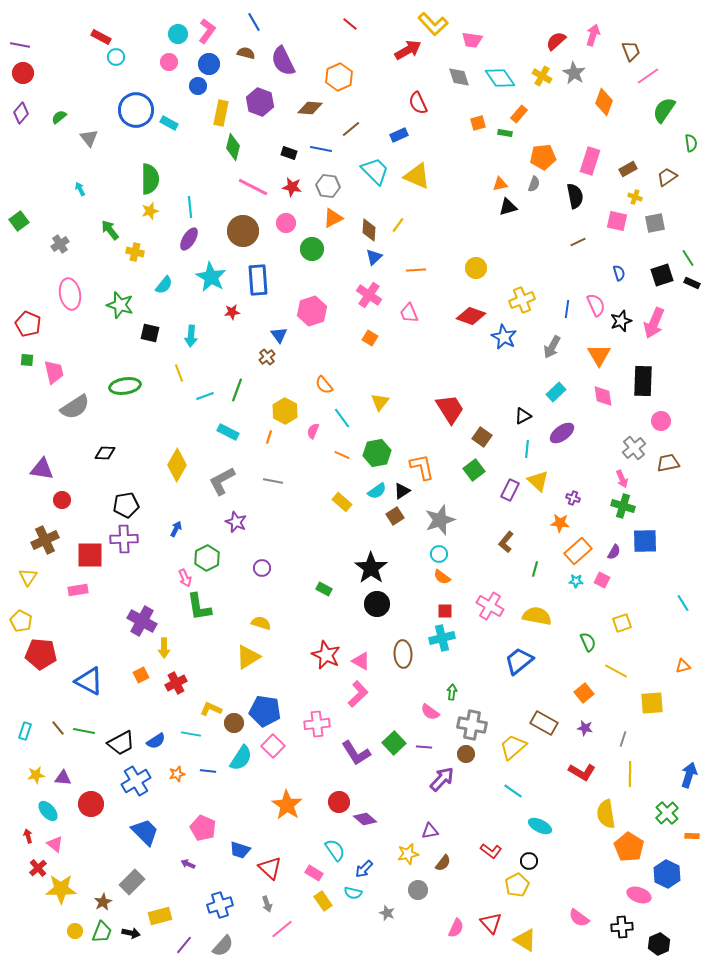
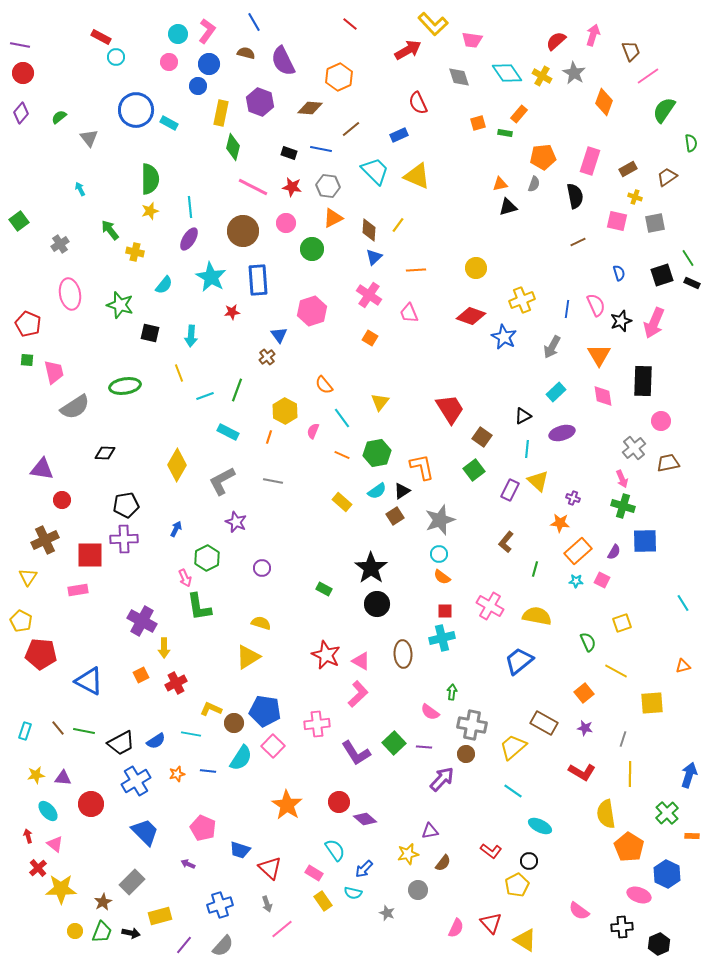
cyan diamond at (500, 78): moved 7 px right, 5 px up
purple ellipse at (562, 433): rotated 20 degrees clockwise
pink semicircle at (579, 918): moved 7 px up
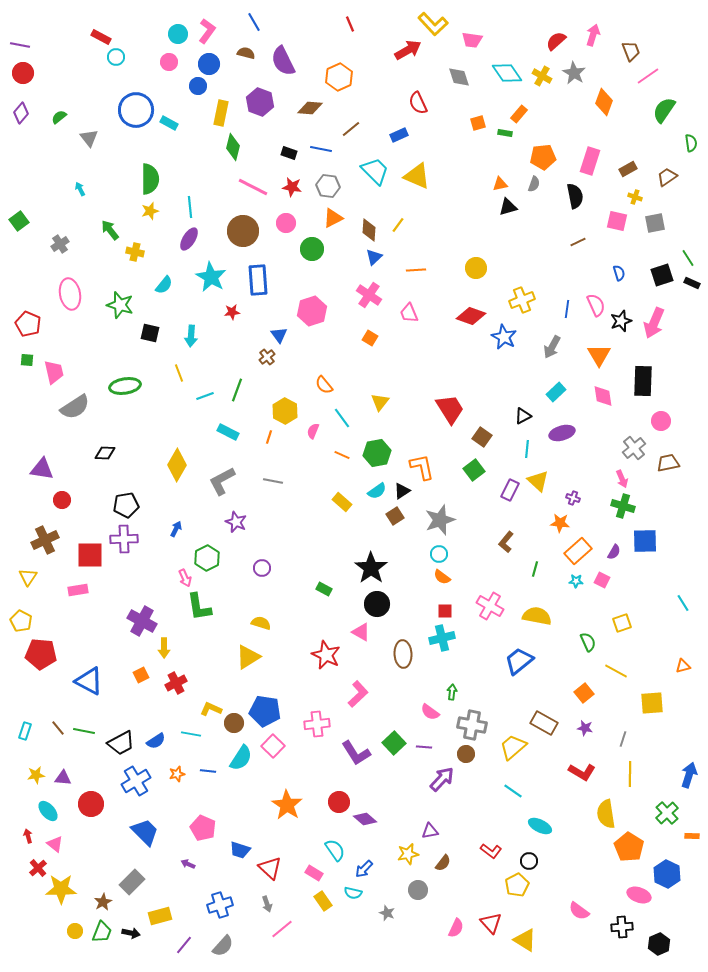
red line at (350, 24): rotated 28 degrees clockwise
pink triangle at (361, 661): moved 29 px up
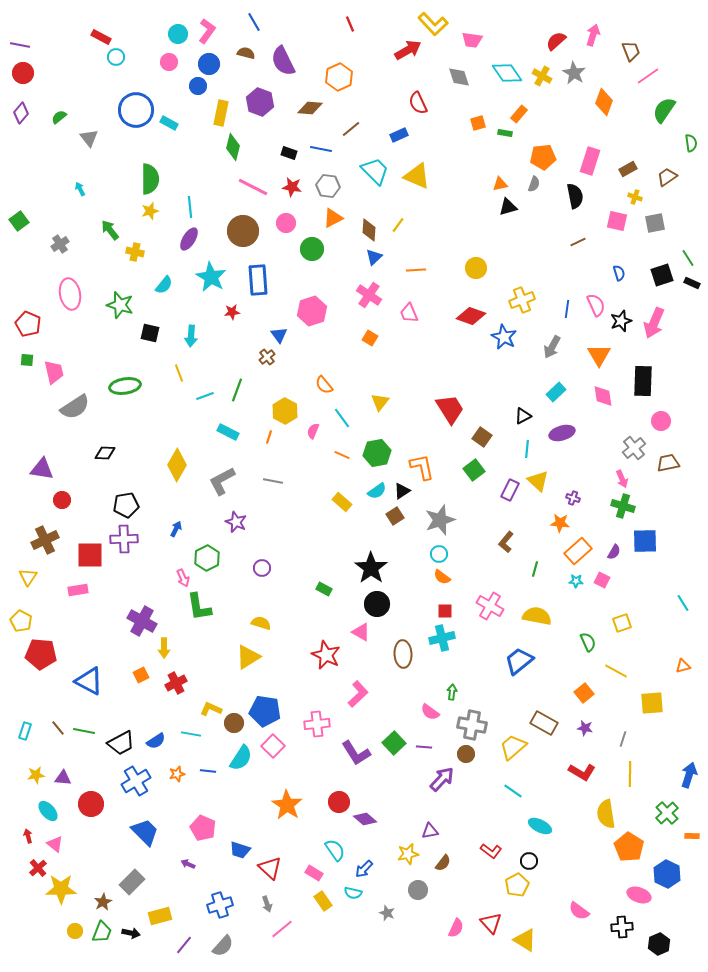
pink arrow at (185, 578): moved 2 px left
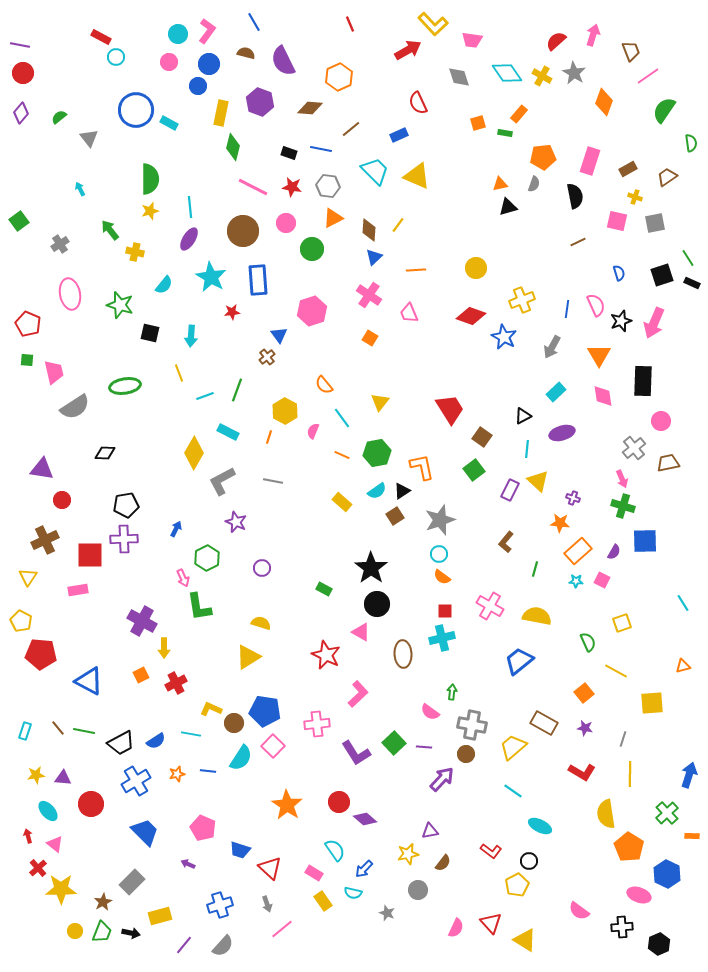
yellow diamond at (177, 465): moved 17 px right, 12 px up
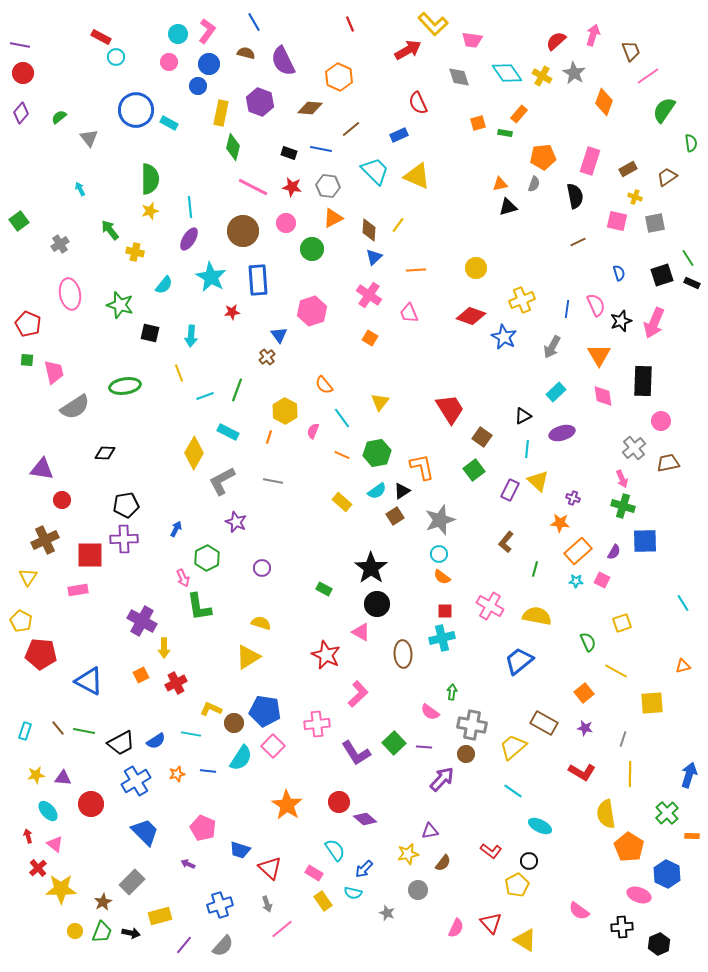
orange hexagon at (339, 77): rotated 12 degrees counterclockwise
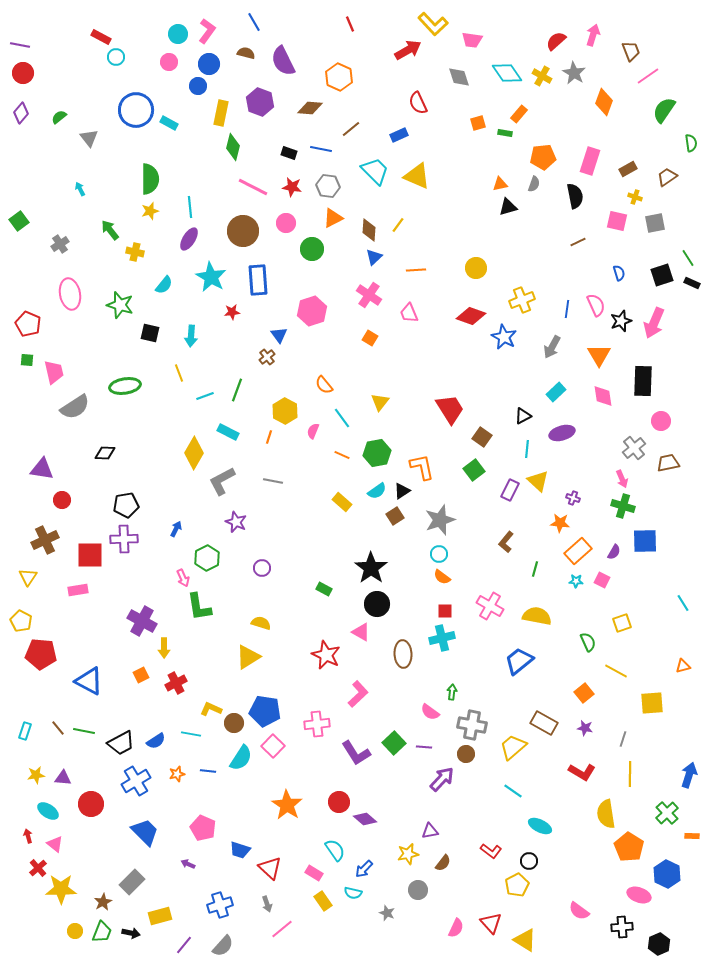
cyan ellipse at (48, 811): rotated 15 degrees counterclockwise
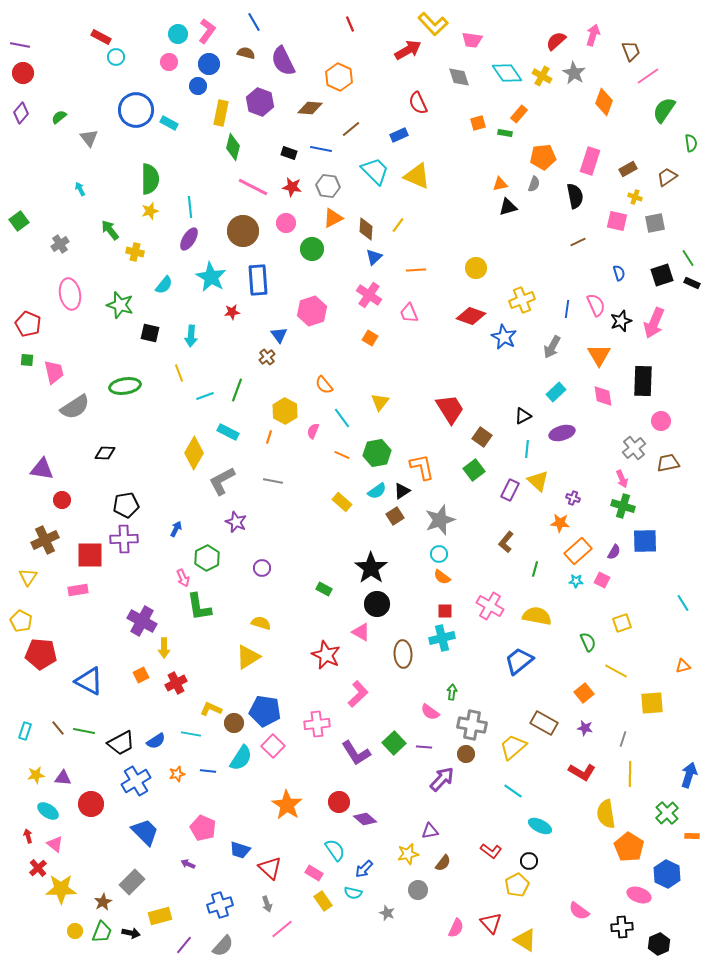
brown diamond at (369, 230): moved 3 px left, 1 px up
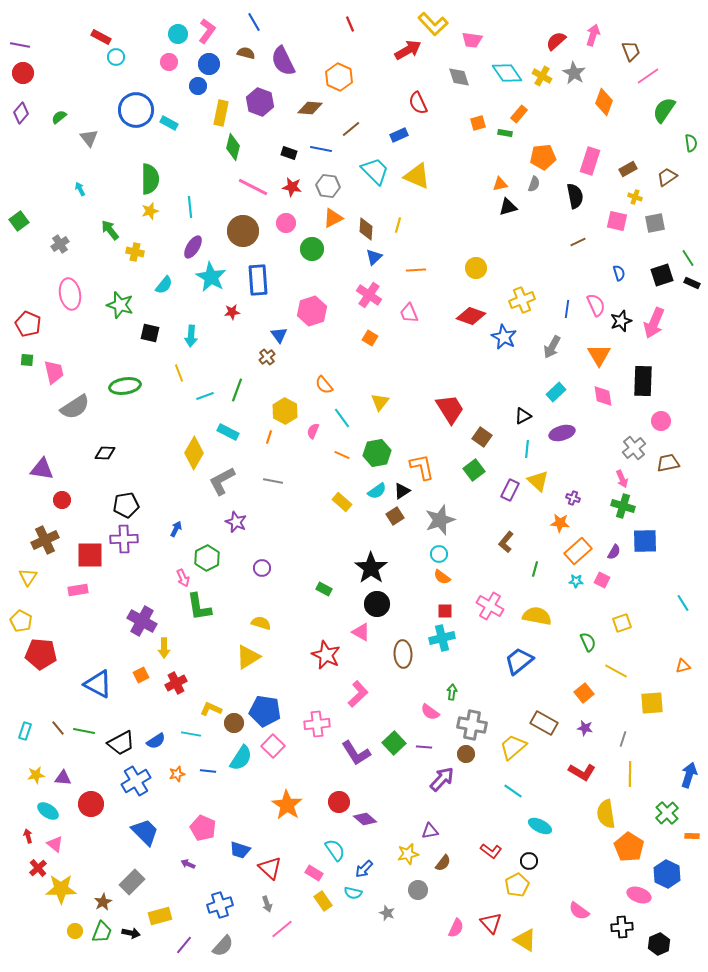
yellow line at (398, 225): rotated 21 degrees counterclockwise
purple ellipse at (189, 239): moved 4 px right, 8 px down
blue triangle at (89, 681): moved 9 px right, 3 px down
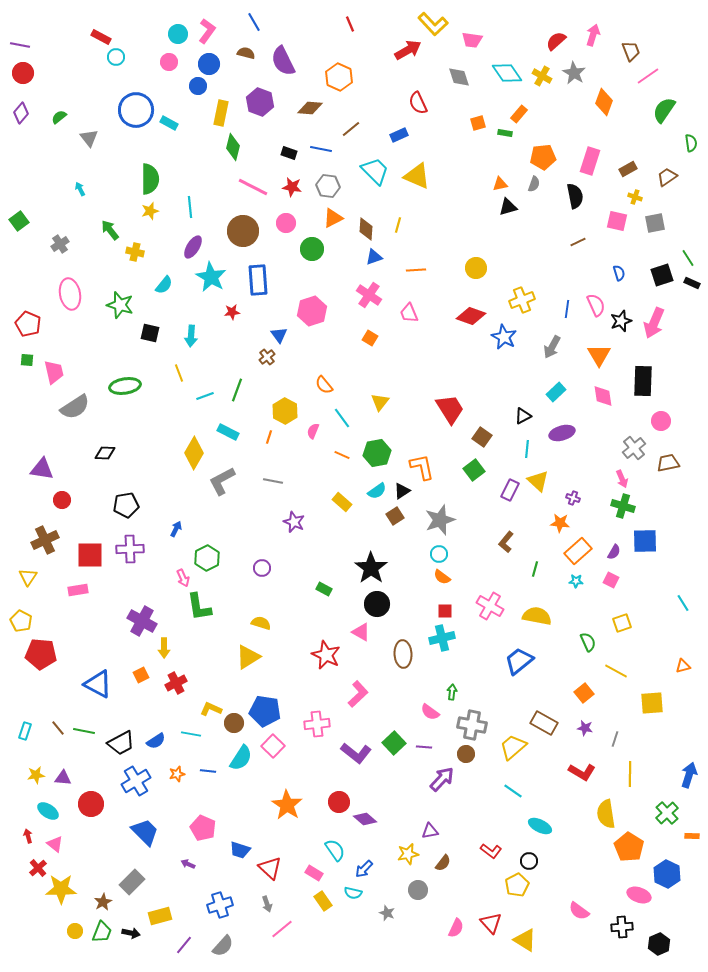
blue triangle at (374, 257): rotated 24 degrees clockwise
purple star at (236, 522): moved 58 px right
purple cross at (124, 539): moved 6 px right, 10 px down
pink square at (602, 580): moved 9 px right
gray line at (623, 739): moved 8 px left
purple L-shape at (356, 753): rotated 20 degrees counterclockwise
